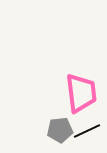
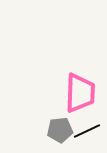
pink trapezoid: moved 1 px left; rotated 9 degrees clockwise
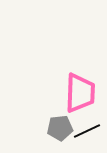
gray pentagon: moved 2 px up
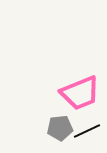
pink trapezoid: rotated 66 degrees clockwise
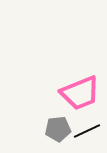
gray pentagon: moved 2 px left, 1 px down
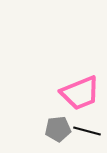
black line: rotated 40 degrees clockwise
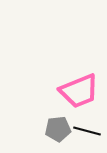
pink trapezoid: moved 1 px left, 2 px up
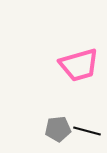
pink trapezoid: moved 26 px up; rotated 6 degrees clockwise
